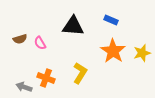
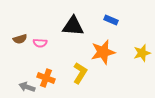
pink semicircle: rotated 56 degrees counterclockwise
orange star: moved 10 px left, 1 px down; rotated 25 degrees clockwise
gray arrow: moved 3 px right
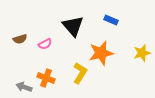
black triangle: rotated 45 degrees clockwise
pink semicircle: moved 5 px right, 1 px down; rotated 32 degrees counterclockwise
orange star: moved 2 px left, 1 px down
gray arrow: moved 3 px left
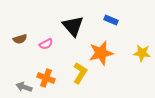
pink semicircle: moved 1 px right
yellow star: rotated 24 degrees clockwise
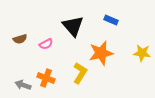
gray arrow: moved 1 px left, 2 px up
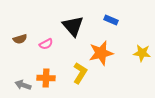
orange cross: rotated 18 degrees counterclockwise
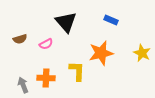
black triangle: moved 7 px left, 4 px up
yellow star: rotated 18 degrees clockwise
yellow L-shape: moved 3 px left, 2 px up; rotated 30 degrees counterclockwise
gray arrow: rotated 49 degrees clockwise
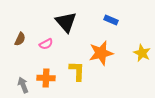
brown semicircle: rotated 48 degrees counterclockwise
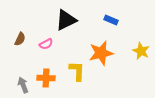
black triangle: moved 2 px up; rotated 45 degrees clockwise
yellow star: moved 1 px left, 2 px up
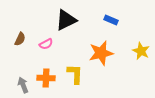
yellow L-shape: moved 2 px left, 3 px down
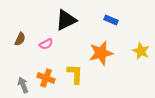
orange cross: rotated 18 degrees clockwise
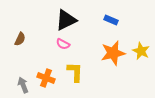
pink semicircle: moved 17 px right; rotated 56 degrees clockwise
orange star: moved 12 px right
yellow L-shape: moved 2 px up
